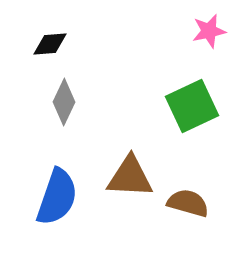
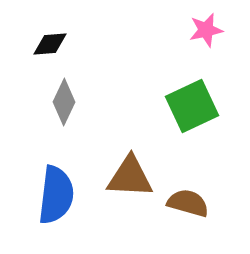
pink star: moved 3 px left, 1 px up
blue semicircle: moved 1 px left, 2 px up; rotated 12 degrees counterclockwise
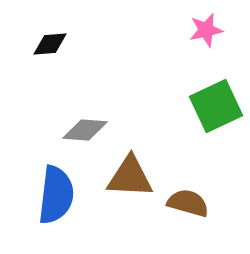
gray diamond: moved 21 px right, 28 px down; rotated 69 degrees clockwise
green square: moved 24 px right
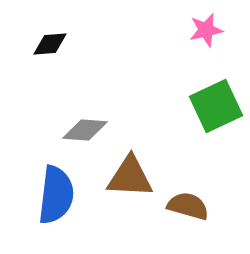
brown semicircle: moved 3 px down
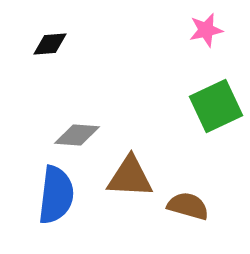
gray diamond: moved 8 px left, 5 px down
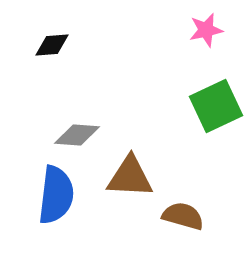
black diamond: moved 2 px right, 1 px down
brown semicircle: moved 5 px left, 10 px down
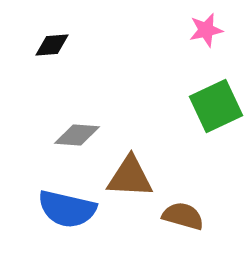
blue semicircle: moved 11 px right, 14 px down; rotated 96 degrees clockwise
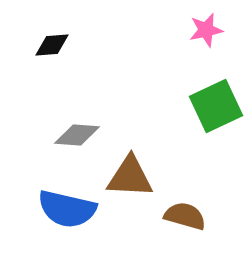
brown semicircle: moved 2 px right
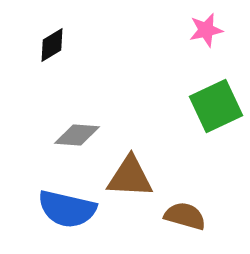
black diamond: rotated 27 degrees counterclockwise
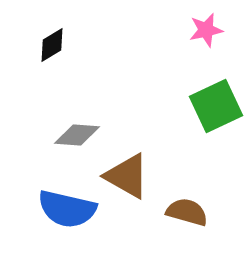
brown triangle: moved 3 px left, 1 px up; rotated 27 degrees clockwise
brown semicircle: moved 2 px right, 4 px up
